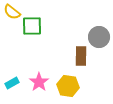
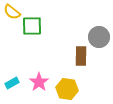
yellow hexagon: moved 1 px left, 3 px down
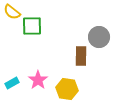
pink star: moved 1 px left, 2 px up
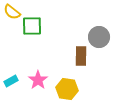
cyan rectangle: moved 1 px left, 2 px up
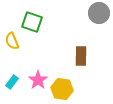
yellow semicircle: moved 29 px down; rotated 30 degrees clockwise
green square: moved 4 px up; rotated 20 degrees clockwise
gray circle: moved 24 px up
cyan rectangle: moved 1 px right, 1 px down; rotated 24 degrees counterclockwise
yellow hexagon: moved 5 px left
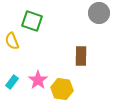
green square: moved 1 px up
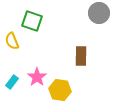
pink star: moved 1 px left, 3 px up
yellow hexagon: moved 2 px left, 1 px down
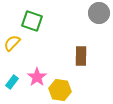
yellow semicircle: moved 2 px down; rotated 66 degrees clockwise
